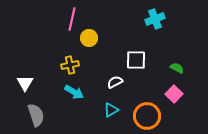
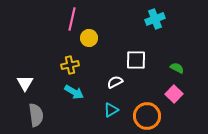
gray semicircle: rotated 10 degrees clockwise
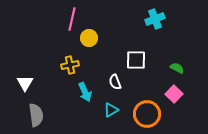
white semicircle: rotated 84 degrees counterclockwise
cyan arrow: moved 11 px right; rotated 36 degrees clockwise
orange circle: moved 2 px up
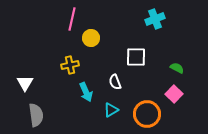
yellow circle: moved 2 px right
white square: moved 3 px up
cyan arrow: moved 1 px right
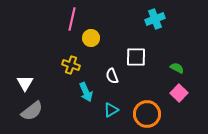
yellow cross: moved 1 px right; rotated 30 degrees clockwise
white semicircle: moved 3 px left, 6 px up
pink square: moved 5 px right, 1 px up
gray semicircle: moved 4 px left, 4 px up; rotated 60 degrees clockwise
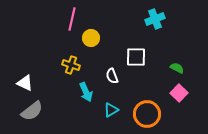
white triangle: rotated 36 degrees counterclockwise
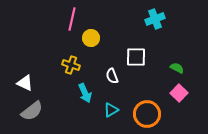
cyan arrow: moved 1 px left, 1 px down
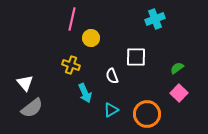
green semicircle: rotated 64 degrees counterclockwise
white triangle: rotated 24 degrees clockwise
gray semicircle: moved 3 px up
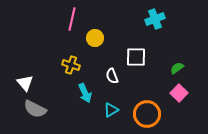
yellow circle: moved 4 px right
gray semicircle: moved 3 px right, 1 px down; rotated 65 degrees clockwise
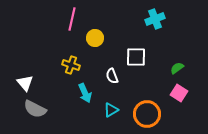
pink square: rotated 12 degrees counterclockwise
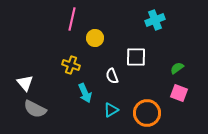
cyan cross: moved 1 px down
pink square: rotated 12 degrees counterclockwise
orange circle: moved 1 px up
